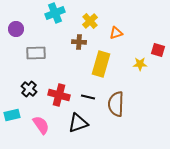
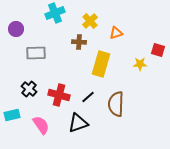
black line: rotated 56 degrees counterclockwise
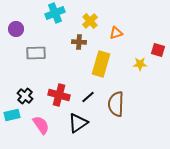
black cross: moved 4 px left, 7 px down
black triangle: rotated 15 degrees counterclockwise
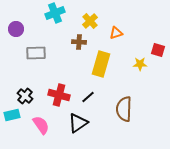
brown semicircle: moved 8 px right, 5 px down
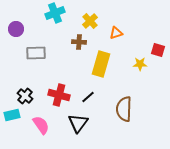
black triangle: rotated 20 degrees counterclockwise
